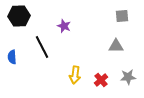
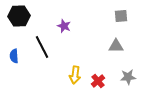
gray square: moved 1 px left
blue semicircle: moved 2 px right, 1 px up
red cross: moved 3 px left, 1 px down
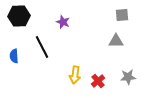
gray square: moved 1 px right, 1 px up
purple star: moved 1 px left, 4 px up
gray triangle: moved 5 px up
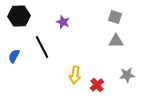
gray square: moved 7 px left, 2 px down; rotated 24 degrees clockwise
blue semicircle: rotated 32 degrees clockwise
gray star: moved 1 px left, 2 px up
red cross: moved 1 px left, 4 px down
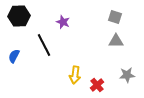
black line: moved 2 px right, 2 px up
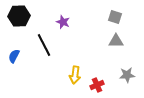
red cross: rotated 16 degrees clockwise
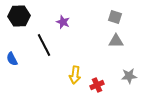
blue semicircle: moved 2 px left, 3 px down; rotated 56 degrees counterclockwise
gray star: moved 2 px right, 1 px down
